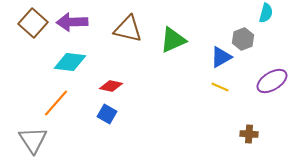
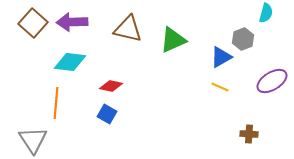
orange line: rotated 36 degrees counterclockwise
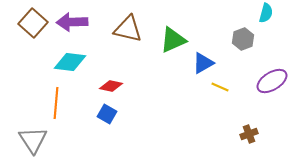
blue triangle: moved 18 px left, 6 px down
brown cross: rotated 24 degrees counterclockwise
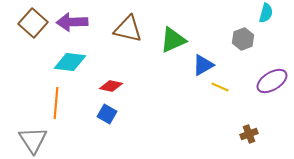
blue triangle: moved 2 px down
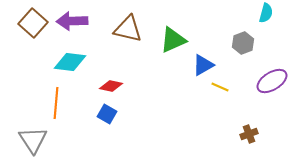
purple arrow: moved 1 px up
gray hexagon: moved 4 px down
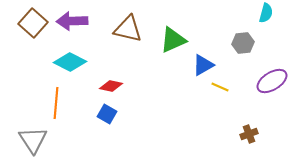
gray hexagon: rotated 15 degrees clockwise
cyan diamond: rotated 20 degrees clockwise
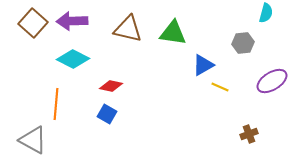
green triangle: moved 7 px up; rotated 32 degrees clockwise
cyan diamond: moved 3 px right, 3 px up
orange line: moved 1 px down
gray triangle: rotated 28 degrees counterclockwise
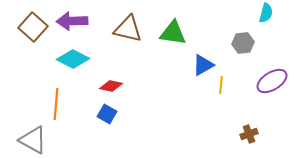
brown square: moved 4 px down
yellow line: moved 1 px right, 2 px up; rotated 72 degrees clockwise
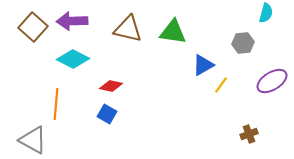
green triangle: moved 1 px up
yellow line: rotated 30 degrees clockwise
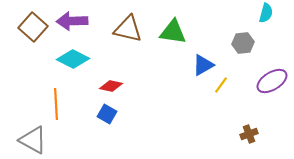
orange line: rotated 8 degrees counterclockwise
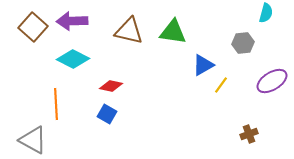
brown triangle: moved 1 px right, 2 px down
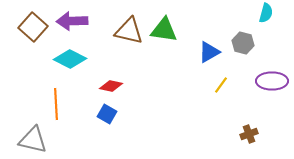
green triangle: moved 9 px left, 2 px up
gray hexagon: rotated 20 degrees clockwise
cyan diamond: moved 3 px left
blue triangle: moved 6 px right, 13 px up
purple ellipse: rotated 32 degrees clockwise
gray triangle: rotated 16 degrees counterclockwise
